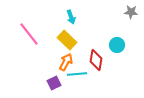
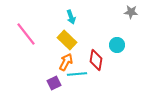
pink line: moved 3 px left
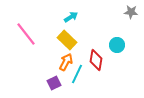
cyan arrow: rotated 104 degrees counterclockwise
cyan line: rotated 60 degrees counterclockwise
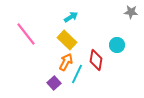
purple square: rotated 16 degrees counterclockwise
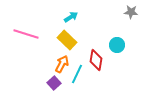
pink line: rotated 35 degrees counterclockwise
orange arrow: moved 4 px left, 2 px down
